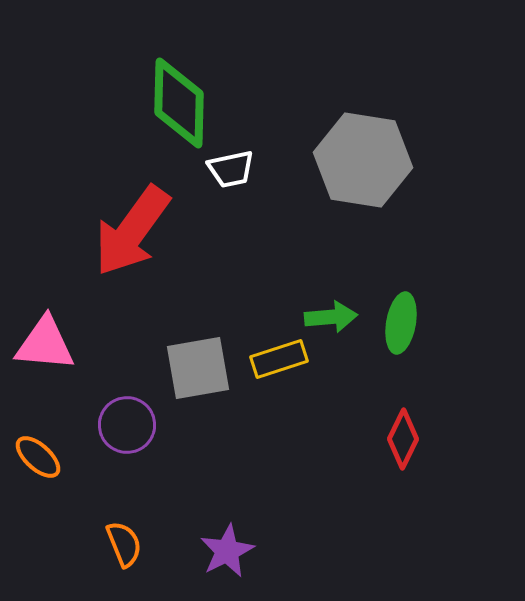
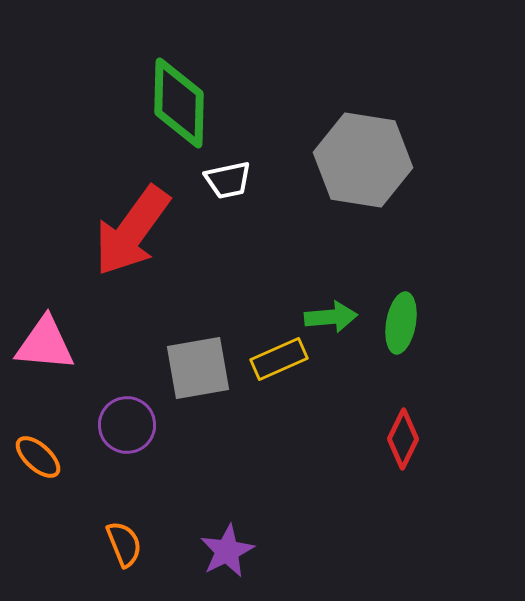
white trapezoid: moved 3 px left, 11 px down
yellow rectangle: rotated 6 degrees counterclockwise
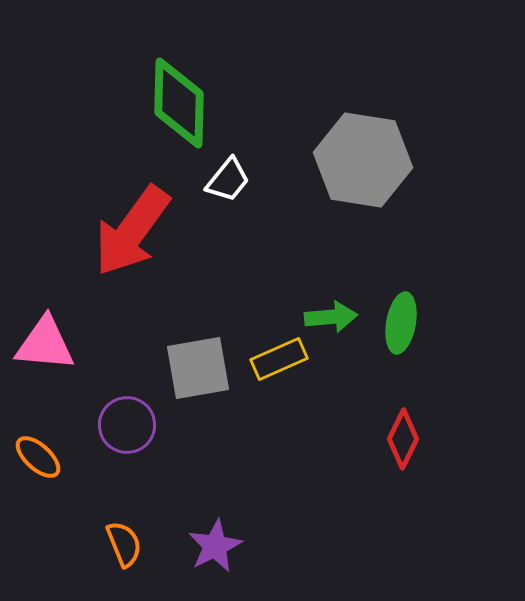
white trapezoid: rotated 39 degrees counterclockwise
purple star: moved 12 px left, 5 px up
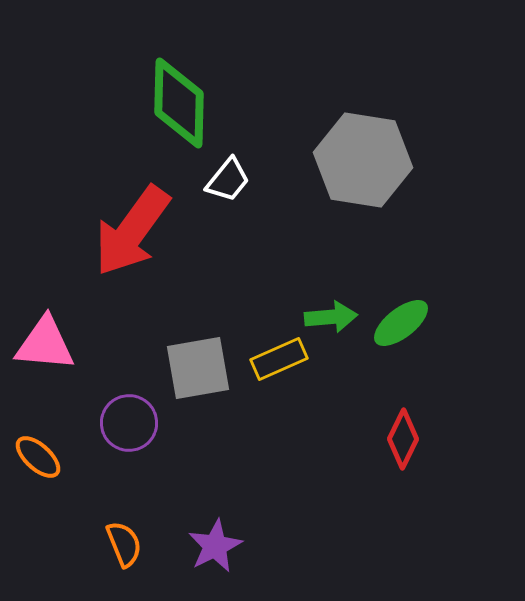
green ellipse: rotated 42 degrees clockwise
purple circle: moved 2 px right, 2 px up
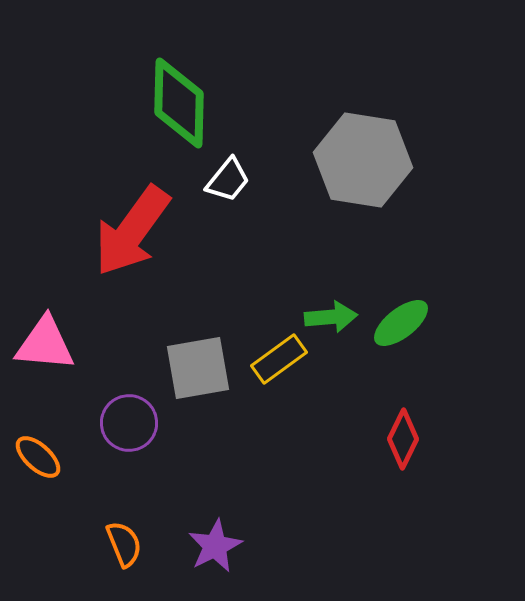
yellow rectangle: rotated 12 degrees counterclockwise
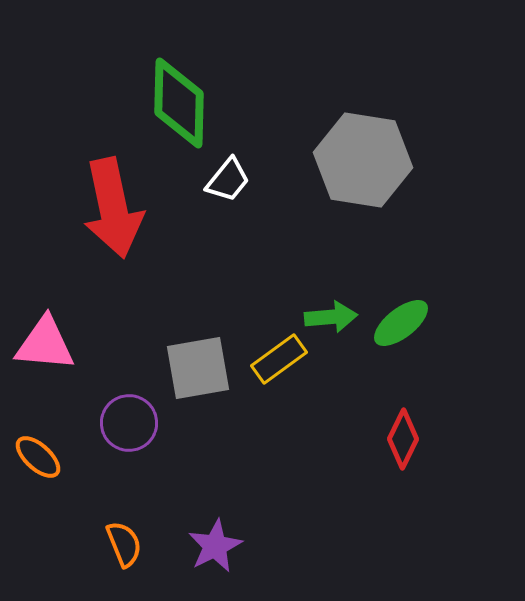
red arrow: moved 19 px left, 23 px up; rotated 48 degrees counterclockwise
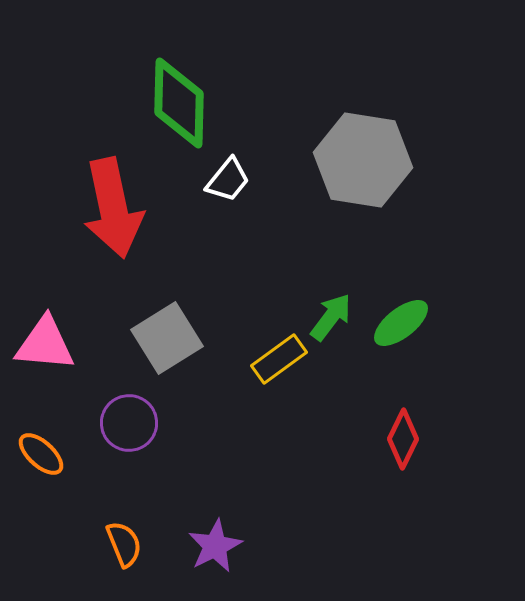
green arrow: rotated 48 degrees counterclockwise
gray square: moved 31 px left, 30 px up; rotated 22 degrees counterclockwise
orange ellipse: moved 3 px right, 3 px up
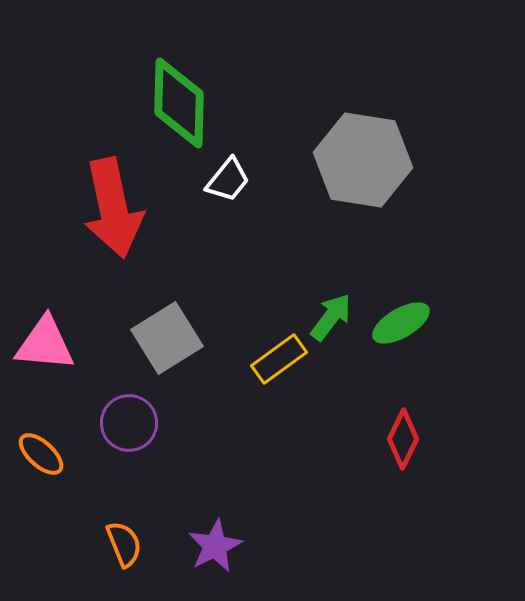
green ellipse: rotated 8 degrees clockwise
